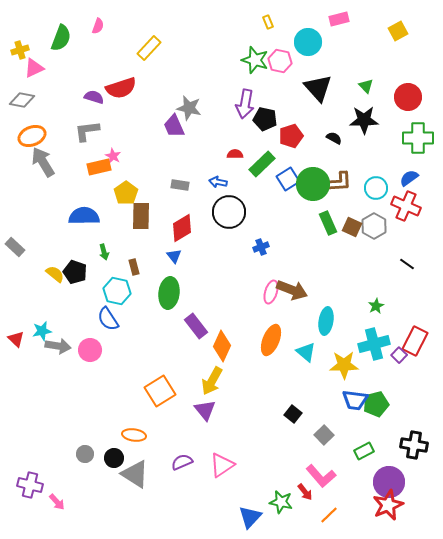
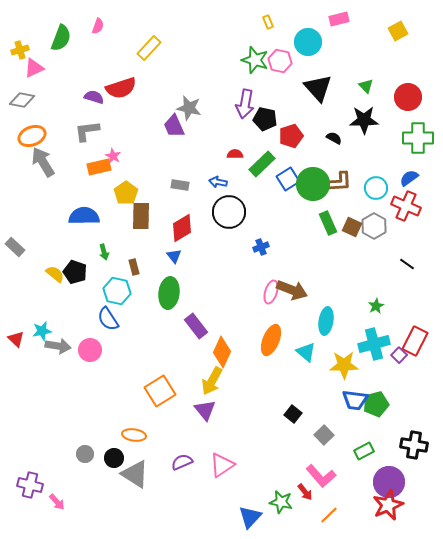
orange diamond at (222, 346): moved 6 px down
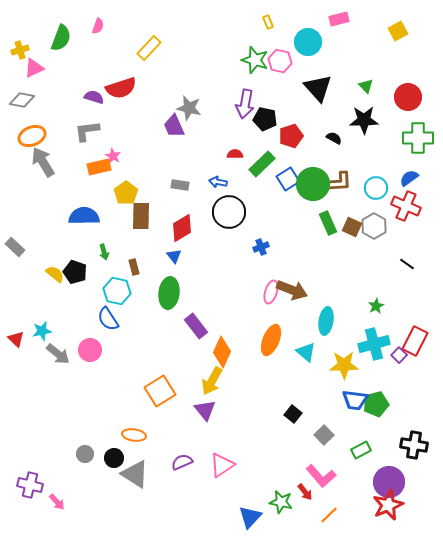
gray arrow at (58, 346): moved 8 px down; rotated 30 degrees clockwise
green rectangle at (364, 451): moved 3 px left, 1 px up
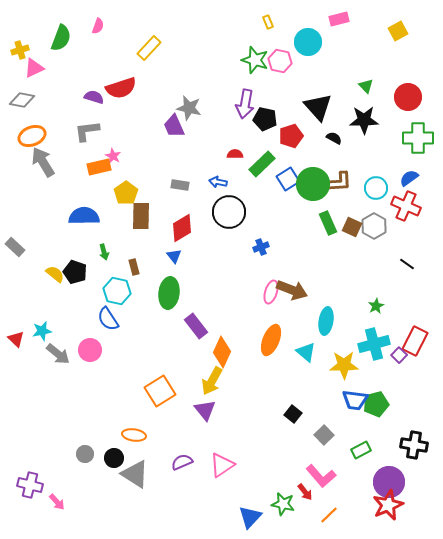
black triangle at (318, 88): moved 19 px down
green star at (281, 502): moved 2 px right, 2 px down
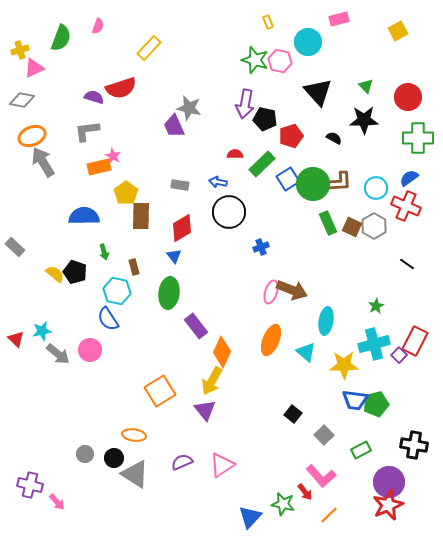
black triangle at (318, 107): moved 15 px up
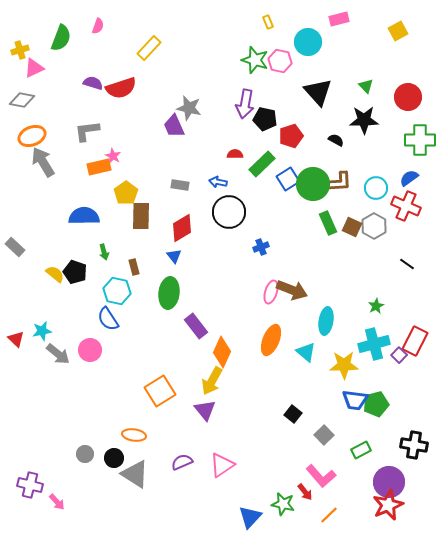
purple semicircle at (94, 97): moved 1 px left, 14 px up
black semicircle at (334, 138): moved 2 px right, 2 px down
green cross at (418, 138): moved 2 px right, 2 px down
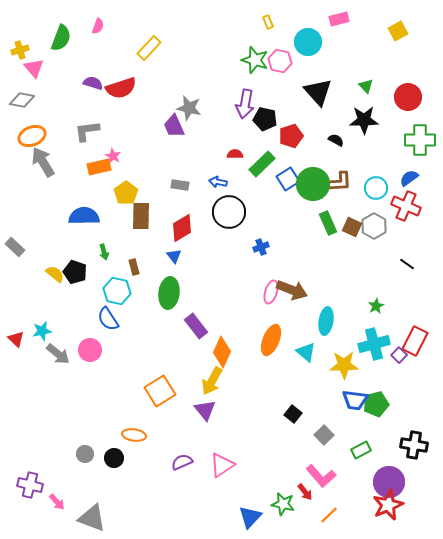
pink triangle at (34, 68): rotated 45 degrees counterclockwise
gray triangle at (135, 474): moved 43 px left, 44 px down; rotated 12 degrees counterclockwise
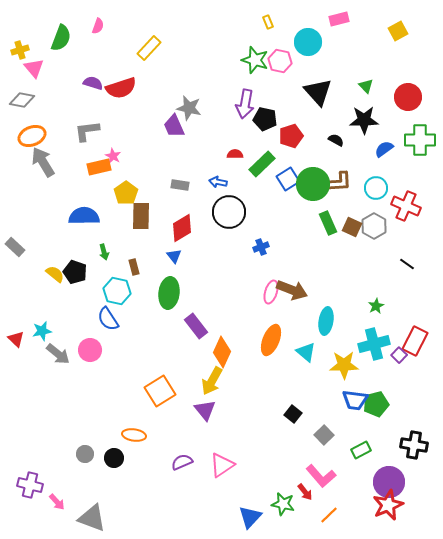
blue semicircle at (409, 178): moved 25 px left, 29 px up
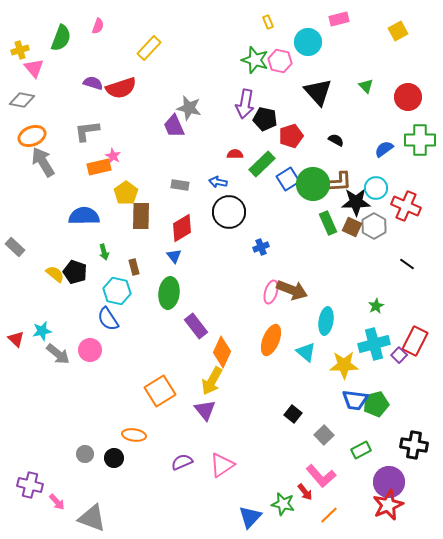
black star at (364, 120): moved 8 px left, 82 px down
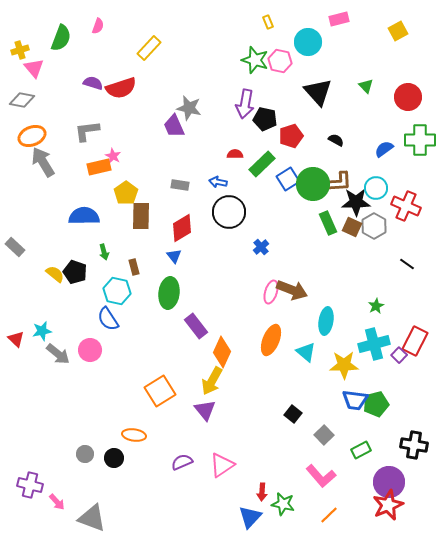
blue cross at (261, 247): rotated 21 degrees counterclockwise
red arrow at (305, 492): moved 43 px left; rotated 42 degrees clockwise
